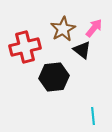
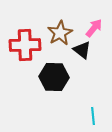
brown star: moved 3 px left, 4 px down
red cross: moved 2 px up; rotated 12 degrees clockwise
black hexagon: rotated 8 degrees clockwise
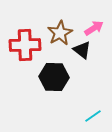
pink arrow: rotated 18 degrees clockwise
cyan line: rotated 60 degrees clockwise
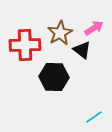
cyan line: moved 1 px right, 1 px down
